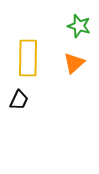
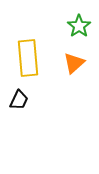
green star: rotated 20 degrees clockwise
yellow rectangle: rotated 6 degrees counterclockwise
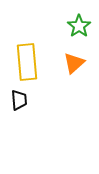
yellow rectangle: moved 1 px left, 4 px down
black trapezoid: rotated 30 degrees counterclockwise
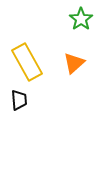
green star: moved 2 px right, 7 px up
yellow rectangle: rotated 24 degrees counterclockwise
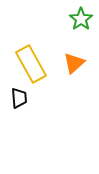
yellow rectangle: moved 4 px right, 2 px down
black trapezoid: moved 2 px up
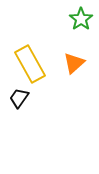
yellow rectangle: moved 1 px left
black trapezoid: rotated 140 degrees counterclockwise
